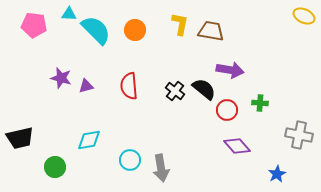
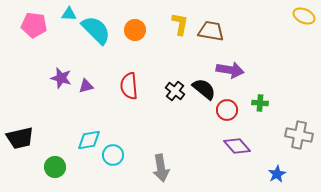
cyan circle: moved 17 px left, 5 px up
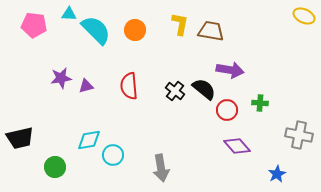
purple star: rotated 25 degrees counterclockwise
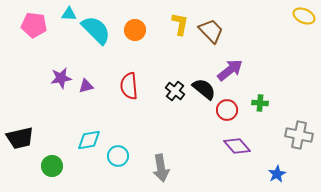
brown trapezoid: rotated 36 degrees clockwise
purple arrow: rotated 48 degrees counterclockwise
cyan circle: moved 5 px right, 1 px down
green circle: moved 3 px left, 1 px up
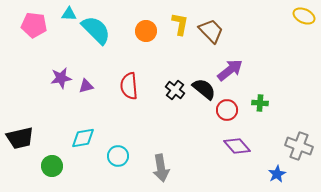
orange circle: moved 11 px right, 1 px down
black cross: moved 1 px up
gray cross: moved 11 px down; rotated 8 degrees clockwise
cyan diamond: moved 6 px left, 2 px up
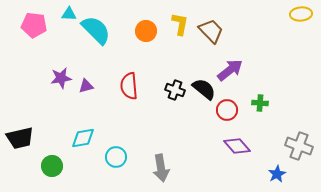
yellow ellipse: moved 3 px left, 2 px up; rotated 30 degrees counterclockwise
black cross: rotated 18 degrees counterclockwise
cyan circle: moved 2 px left, 1 px down
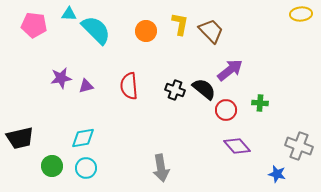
red circle: moved 1 px left
cyan circle: moved 30 px left, 11 px down
blue star: rotated 30 degrees counterclockwise
